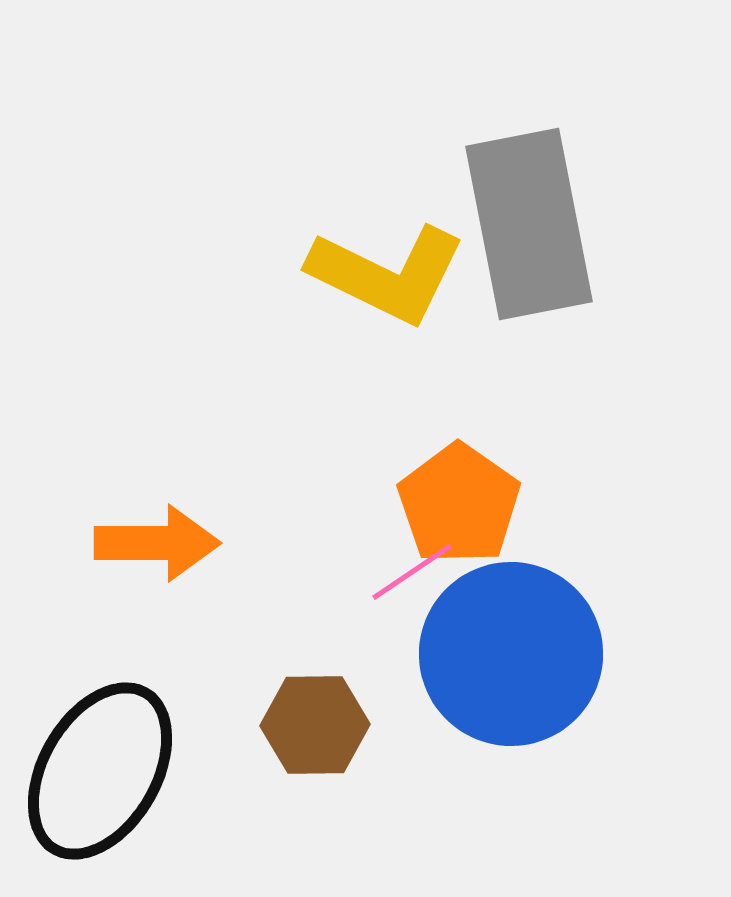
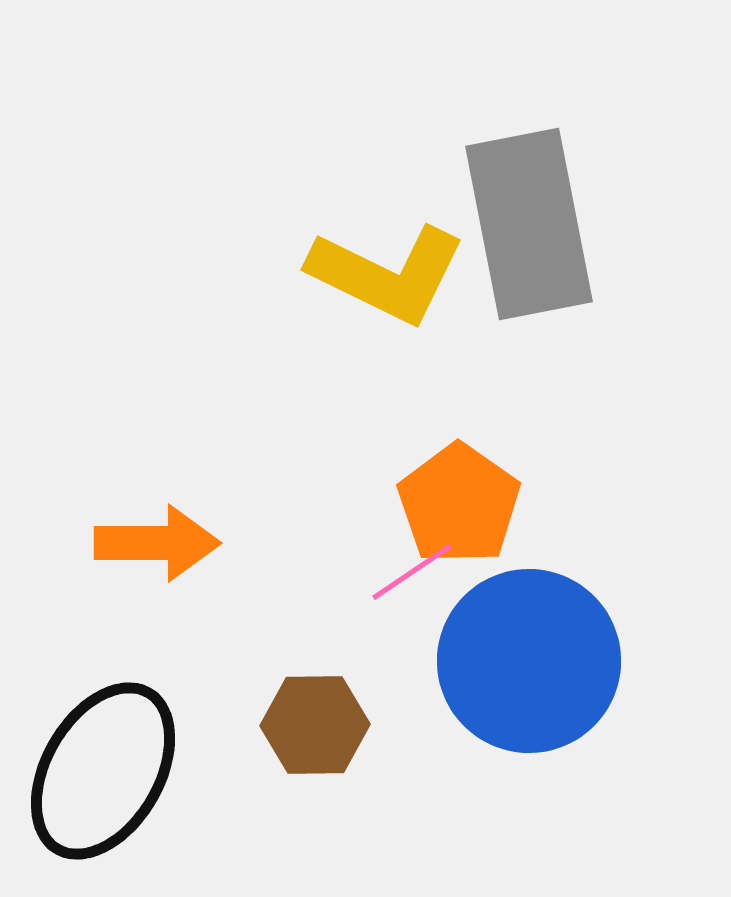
blue circle: moved 18 px right, 7 px down
black ellipse: moved 3 px right
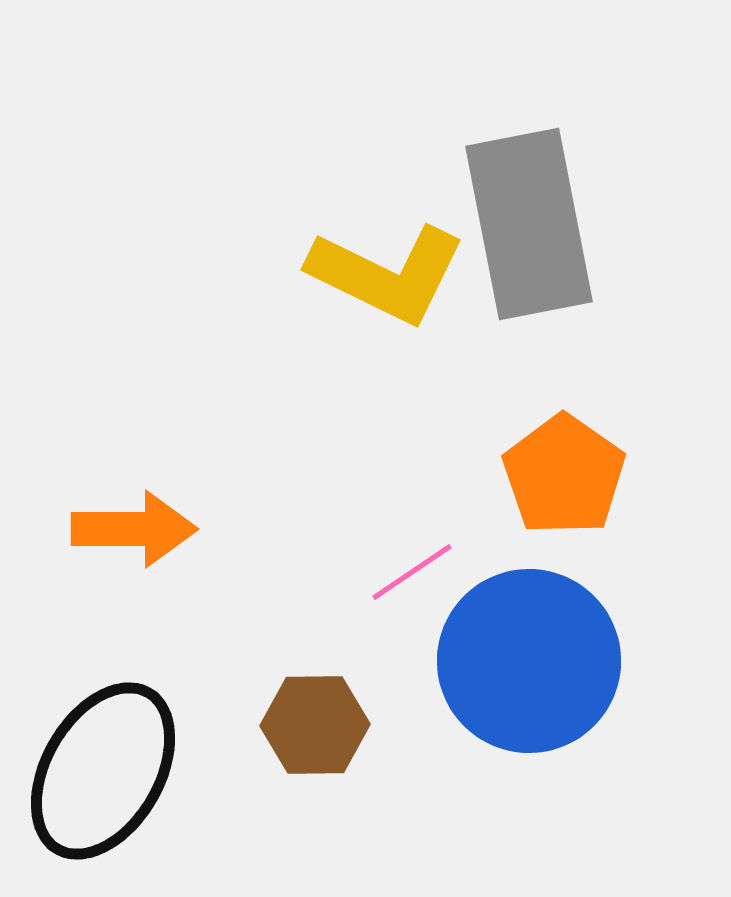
orange pentagon: moved 105 px right, 29 px up
orange arrow: moved 23 px left, 14 px up
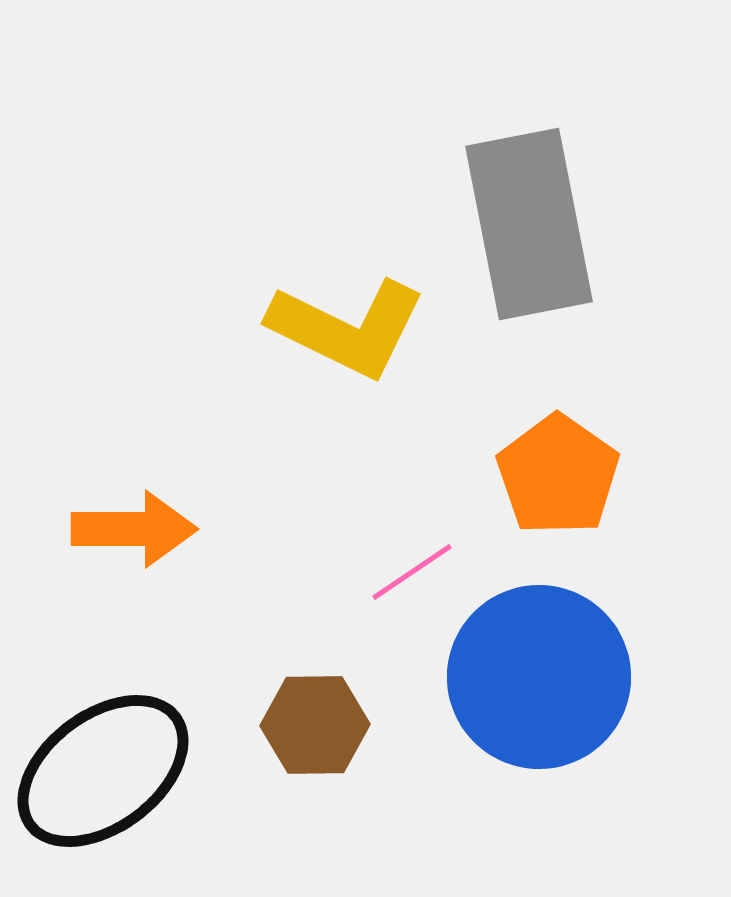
yellow L-shape: moved 40 px left, 54 px down
orange pentagon: moved 6 px left
blue circle: moved 10 px right, 16 px down
black ellipse: rotated 23 degrees clockwise
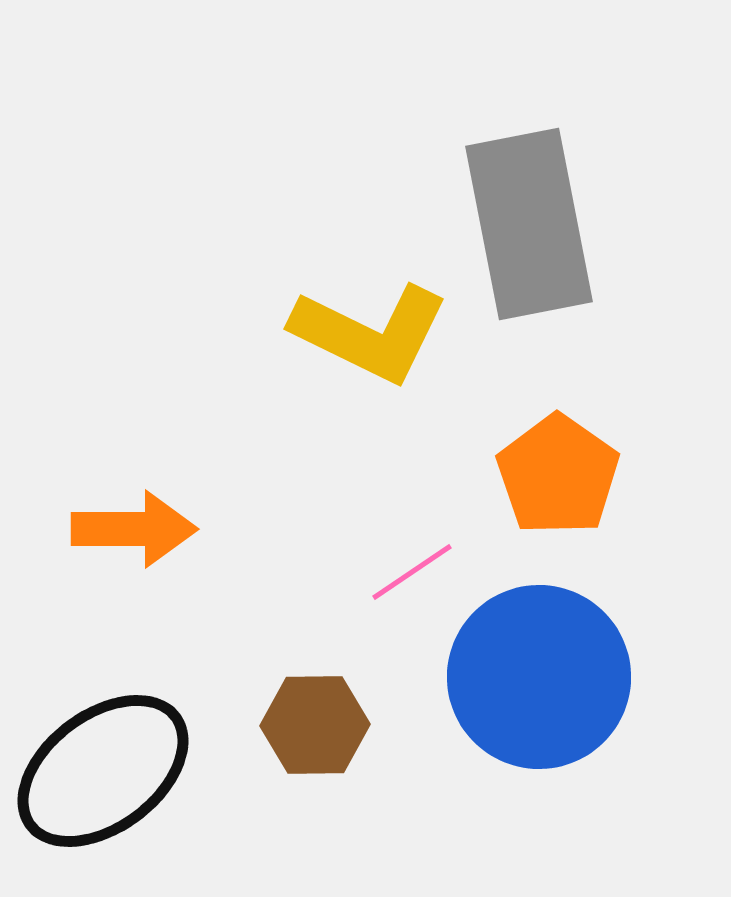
yellow L-shape: moved 23 px right, 5 px down
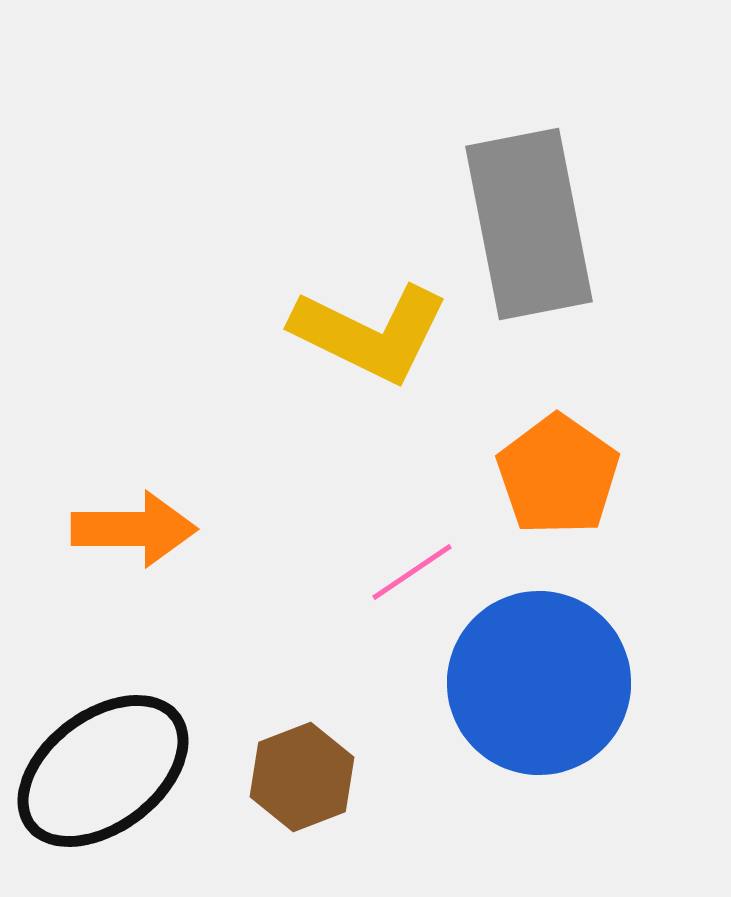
blue circle: moved 6 px down
brown hexagon: moved 13 px left, 52 px down; rotated 20 degrees counterclockwise
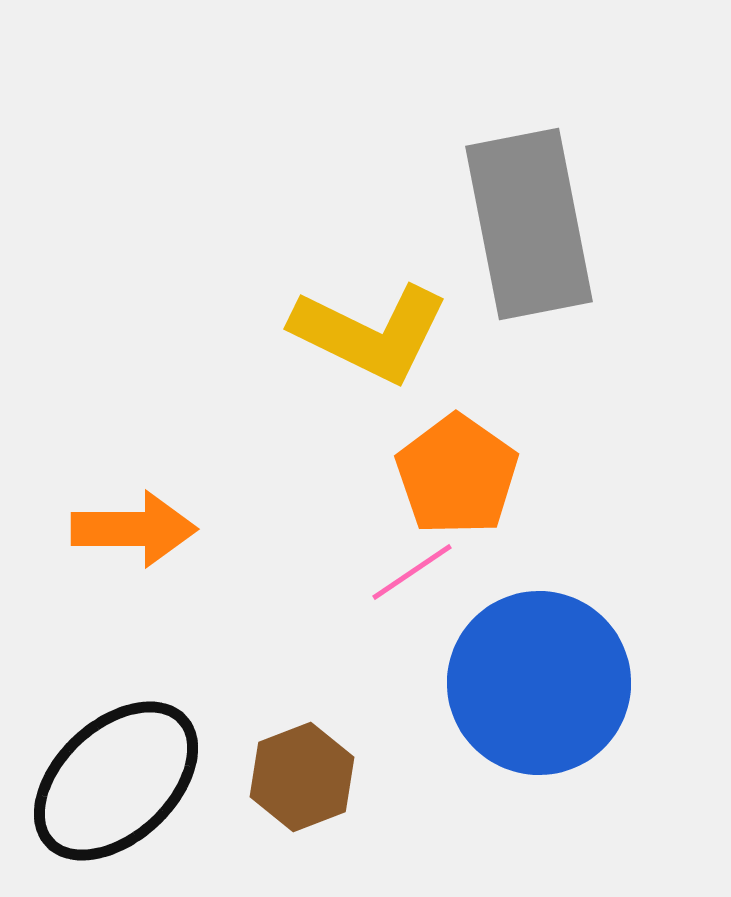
orange pentagon: moved 101 px left
black ellipse: moved 13 px right, 10 px down; rotated 6 degrees counterclockwise
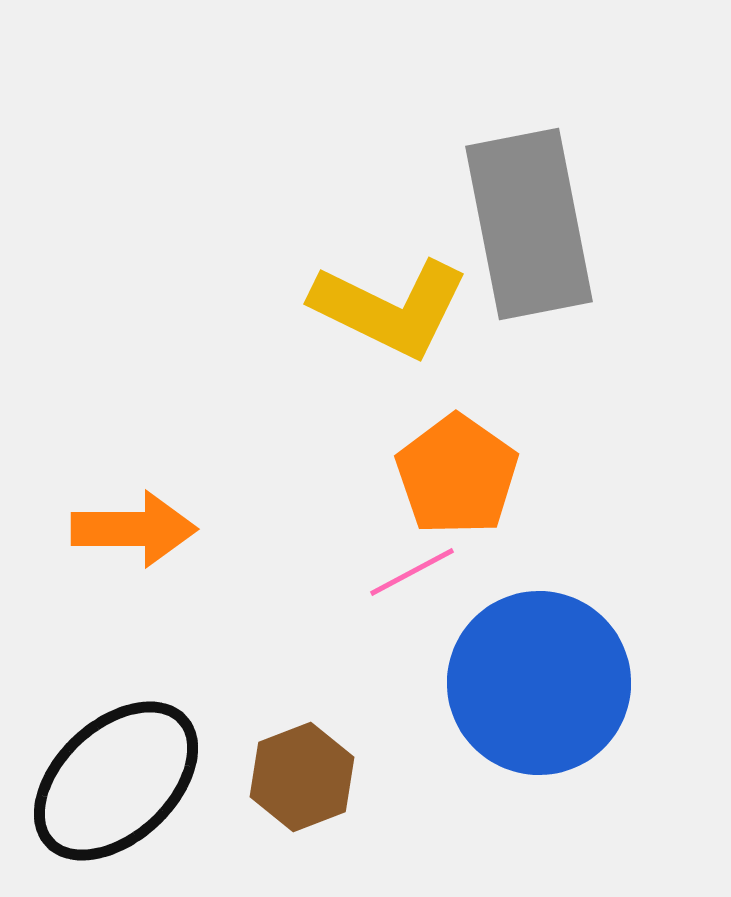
yellow L-shape: moved 20 px right, 25 px up
pink line: rotated 6 degrees clockwise
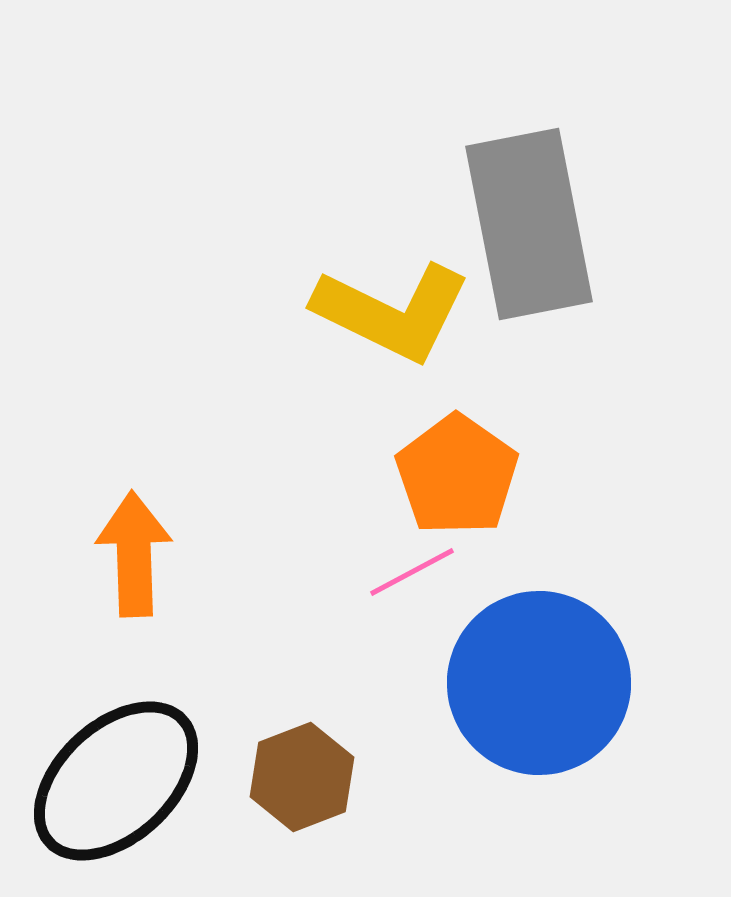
yellow L-shape: moved 2 px right, 4 px down
orange arrow: moved 25 px down; rotated 92 degrees counterclockwise
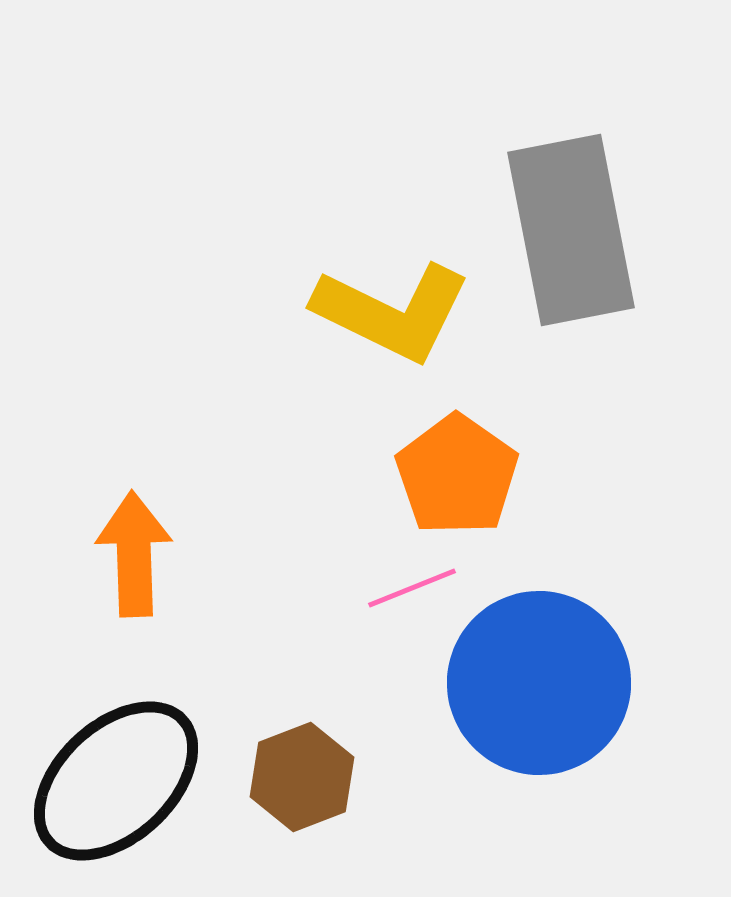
gray rectangle: moved 42 px right, 6 px down
pink line: moved 16 px down; rotated 6 degrees clockwise
